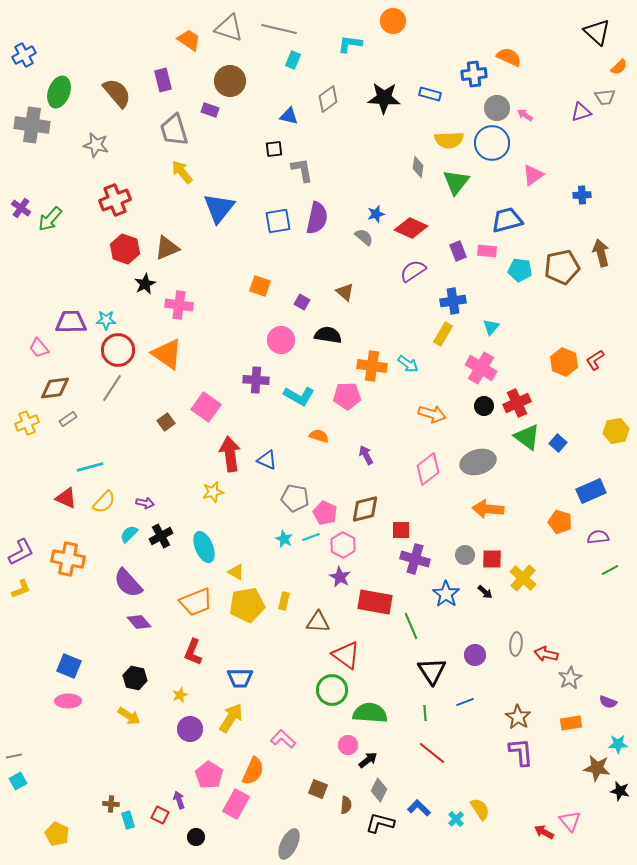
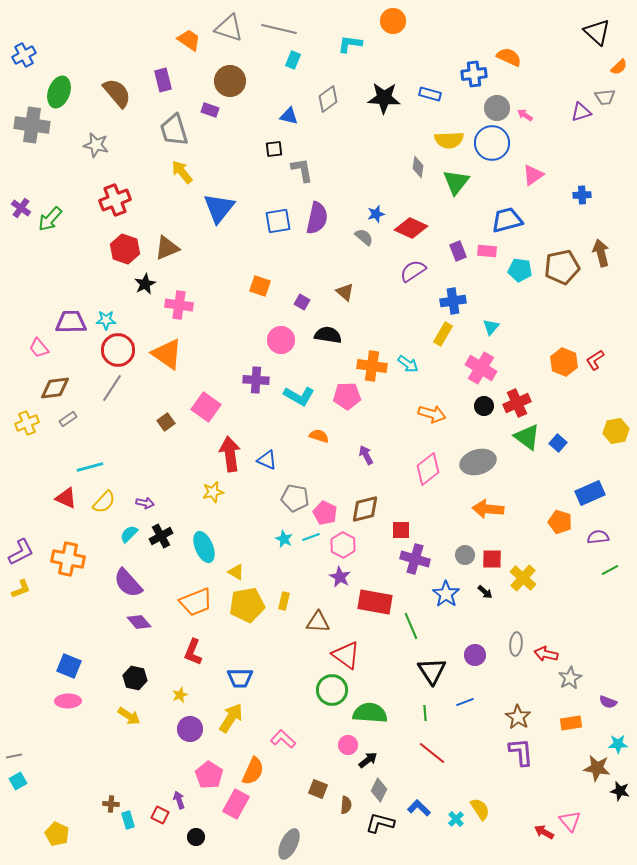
blue rectangle at (591, 491): moved 1 px left, 2 px down
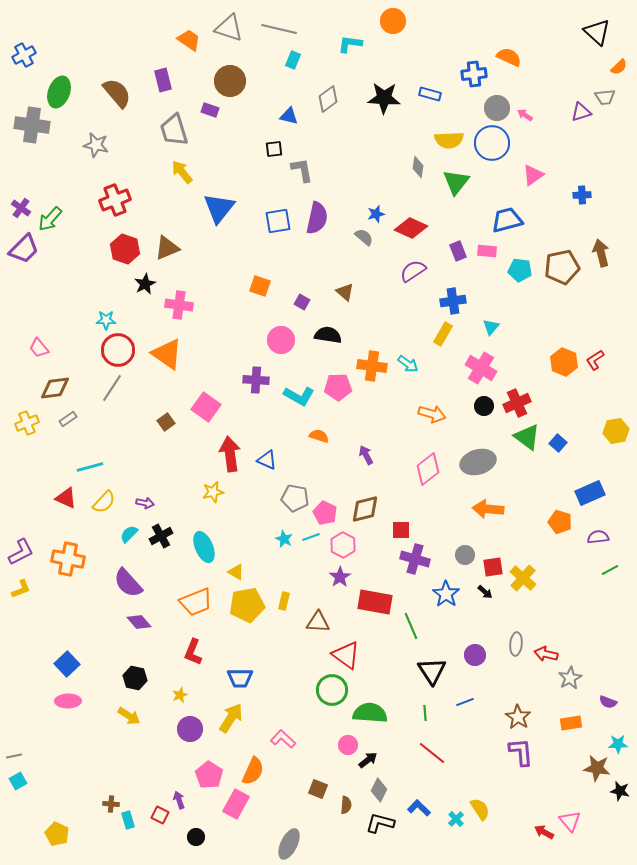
purple trapezoid at (71, 322): moved 47 px left, 73 px up; rotated 136 degrees clockwise
pink pentagon at (347, 396): moved 9 px left, 9 px up
red square at (492, 559): moved 1 px right, 8 px down; rotated 10 degrees counterclockwise
purple star at (340, 577): rotated 10 degrees clockwise
blue square at (69, 666): moved 2 px left, 2 px up; rotated 25 degrees clockwise
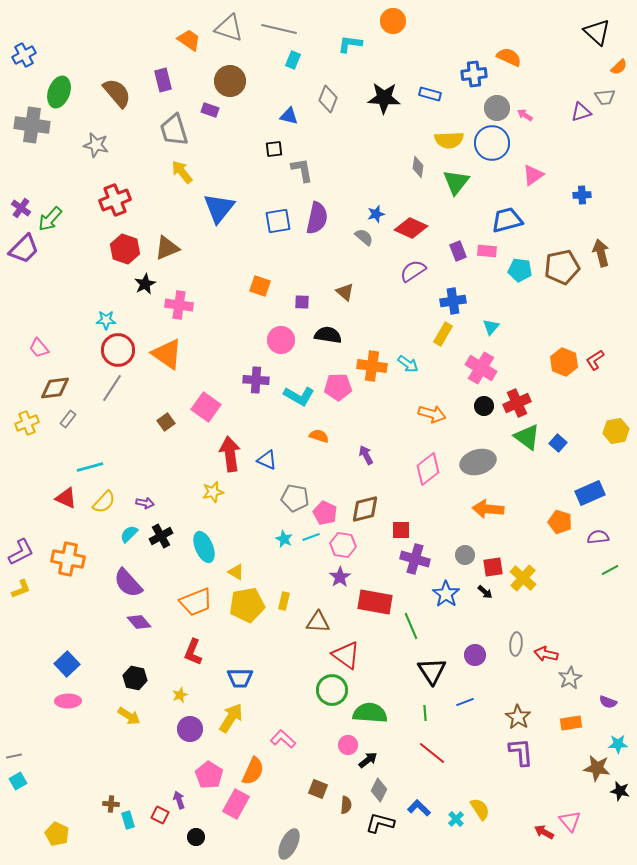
gray diamond at (328, 99): rotated 32 degrees counterclockwise
purple square at (302, 302): rotated 28 degrees counterclockwise
gray rectangle at (68, 419): rotated 18 degrees counterclockwise
pink hexagon at (343, 545): rotated 20 degrees counterclockwise
